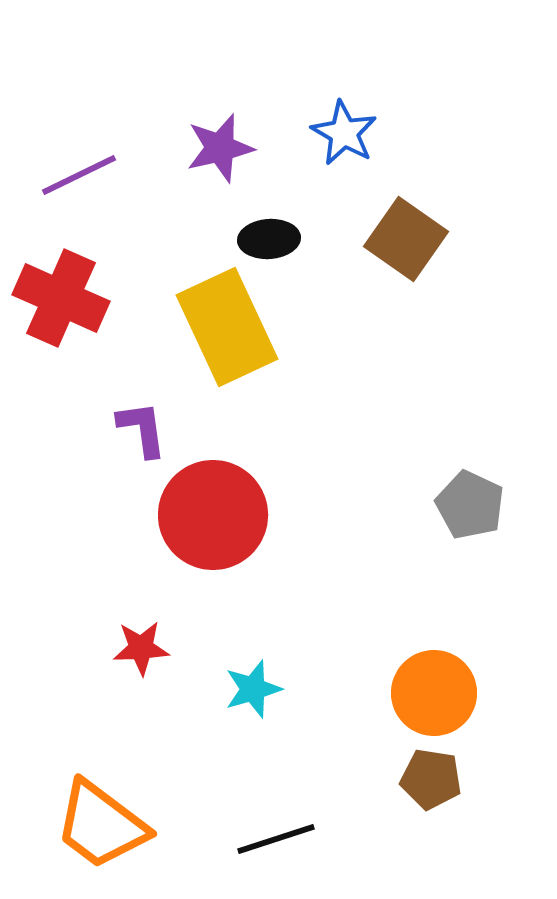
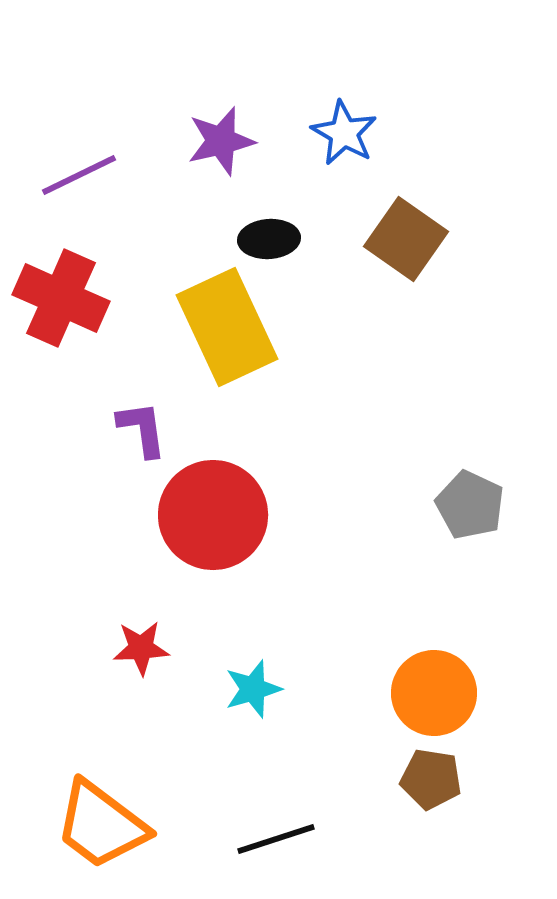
purple star: moved 1 px right, 7 px up
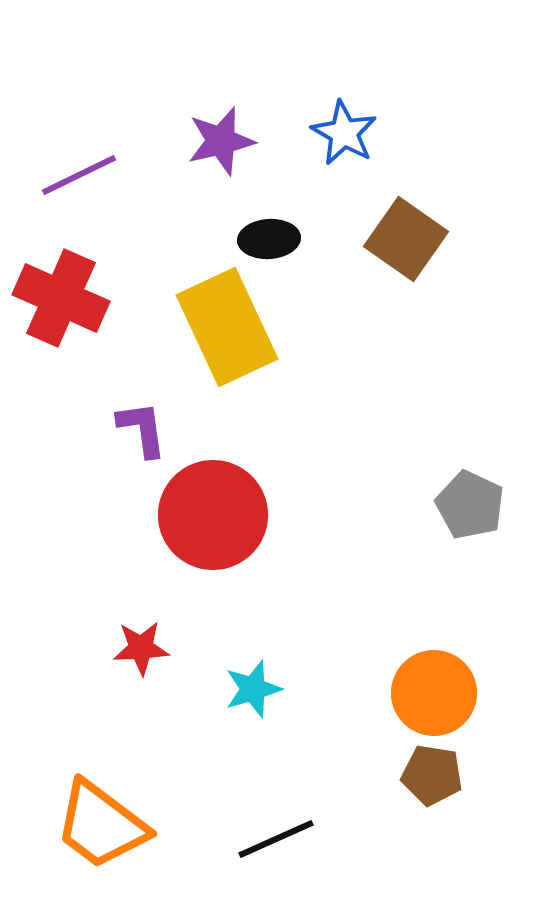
brown pentagon: moved 1 px right, 4 px up
black line: rotated 6 degrees counterclockwise
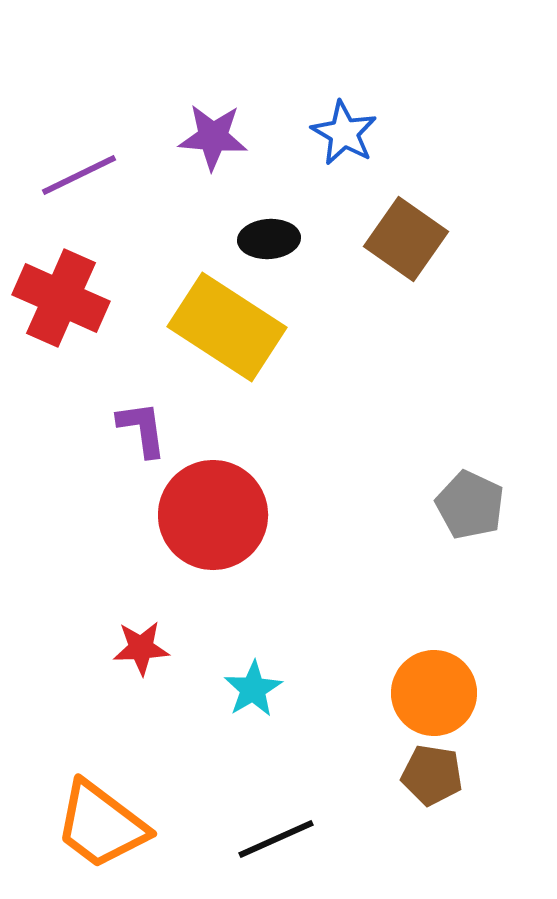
purple star: moved 8 px left, 4 px up; rotated 18 degrees clockwise
yellow rectangle: rotated 32 degrees counterclockwise
cyan star: rotated 14 degrees counterclockwise
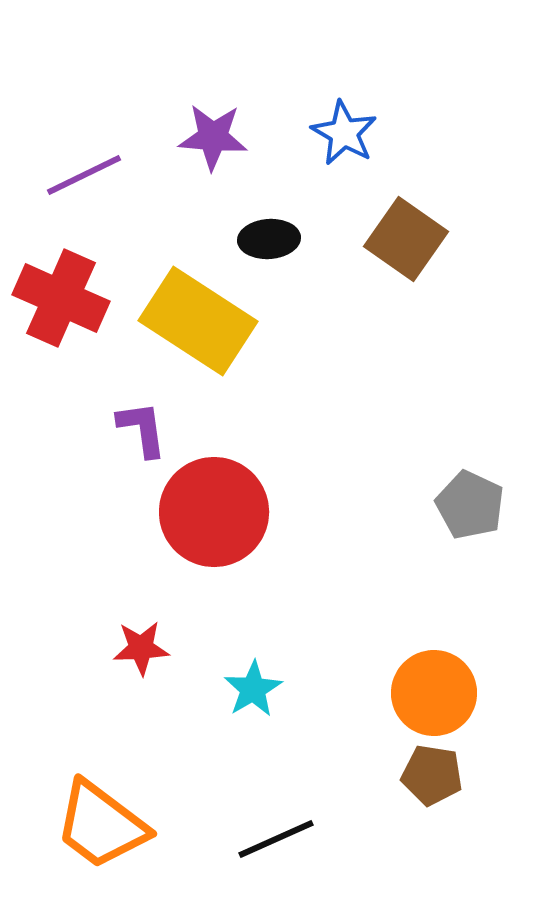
purple line: moved 5 px right
yellow rectangle: moved 29 px left, 6 px up
red circle: moved 1 px right, 3 px up
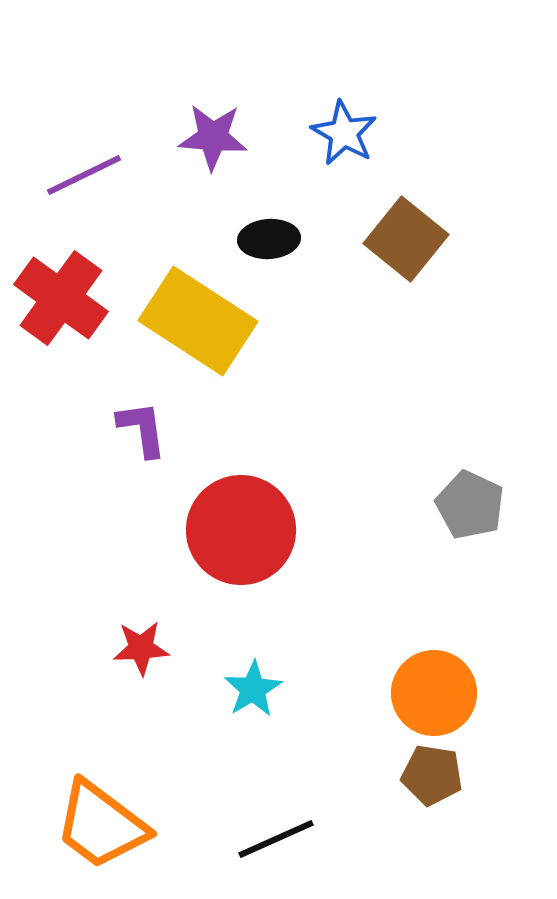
brown square: rotated 4 degrees clockwise
red cross: rotated 12 degrees clockwise
red circle: moved 27 px right, 18 px down
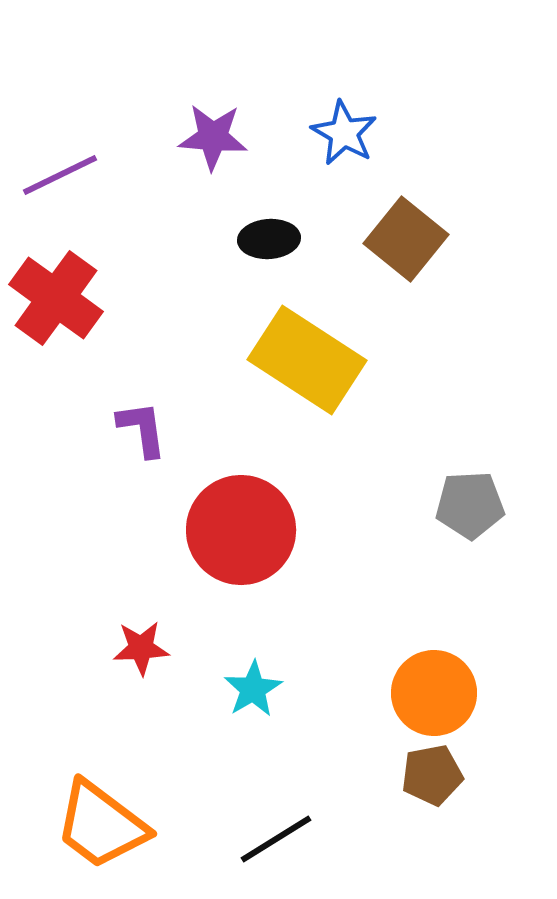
purple line: moved 24 px left
red cross: moved 5 px left
yellow rectangle: moved 109 px right, 39 px down
gray pentagon: rotated 28 degrees counterclockwise
brown pentagon: rotated 20 degrees counterclockwise
black line: rotated 8 degrees counterclockwise
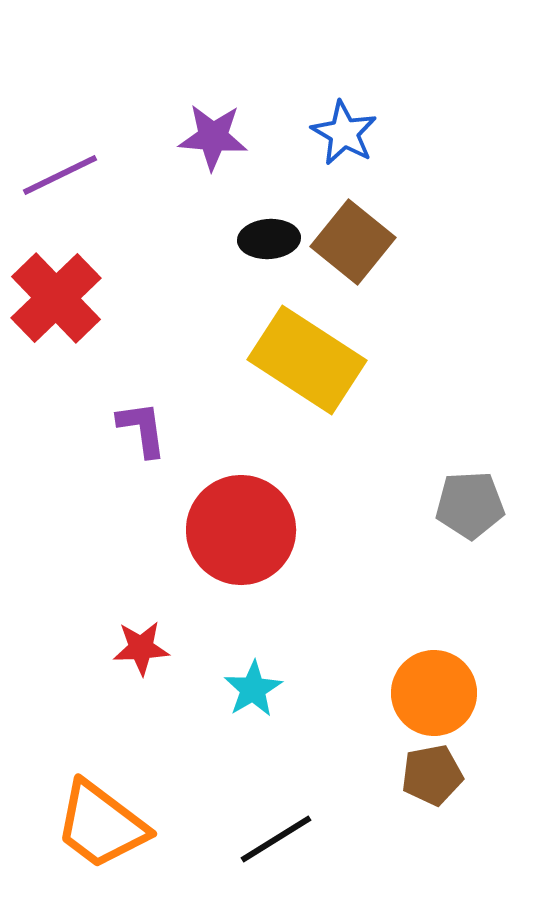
brown square: moved 53 px left, 3 px down
red cross: rotated 10 degrees clockwise
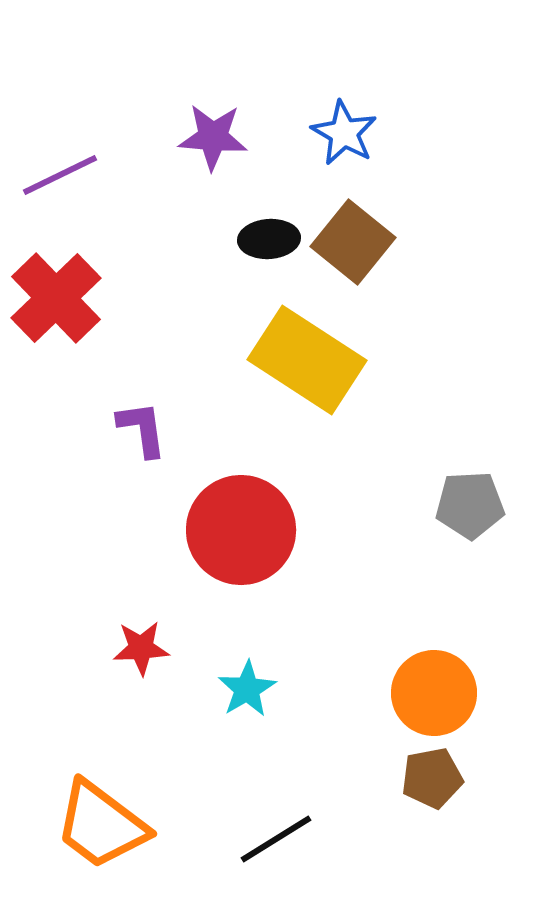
cyan star: moved 6 px left
brown pentagon: moved 3 px down
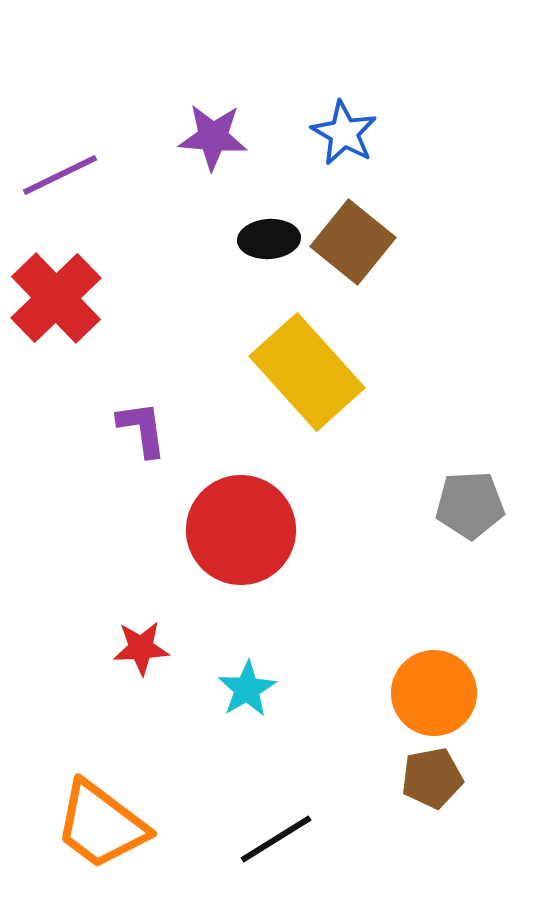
yellow rectangle: moved 12 px down; rotated 15 degrees clockwise
